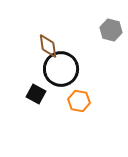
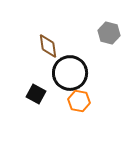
gray hexagon: moved 2 px left, 3 px down
black circle: moved 9 px right, 4 px down
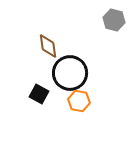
gray hexagon: moved 5 px right, 13 px up
black square: moved 3 px right
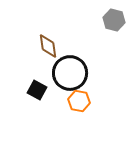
black square: moved 2 px left, 4 px up
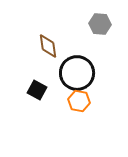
gray hexagon: moved 14 px left, 4 px down; rotated 10 degrees counterclockwise
black circle: moved 7 px right
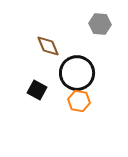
brown diamond: rotated 15 degrees counterclockwise
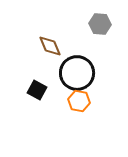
brown diamond: moved 2 px right
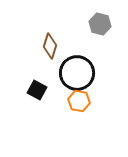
gray hexagon: rotated 10 degrees clockwise
brown diamond: rotated 40 degrees clockwise
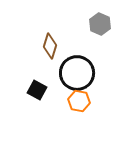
gray hexagon: rotated 10 degrees clockwise
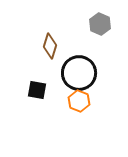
black circle: moved 2 px right
black square: rotated 18 degrees counterclockwise
orange hexagon: rotated 10 degrees clockwise
